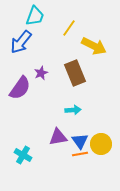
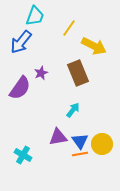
brown rectangle: moved 3 px right
cyan arrow: rotated 49 degrees counterclockwise
yellow circle: moved 1 px right
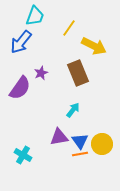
purple triangle: moved 1 px right
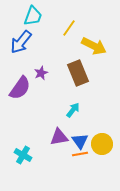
cyan trapezoid: moved 2 px left
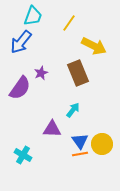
yellow line: moved 5 px up
purple triangle: moved 7 px left, 8 px up; rotated 12 degrees clockwise
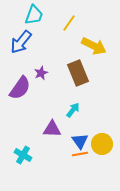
cyan trapezoid: moved 1 px right, 1 px up
